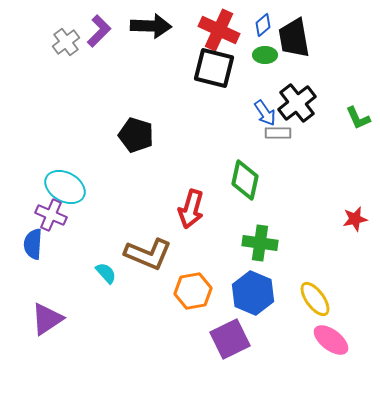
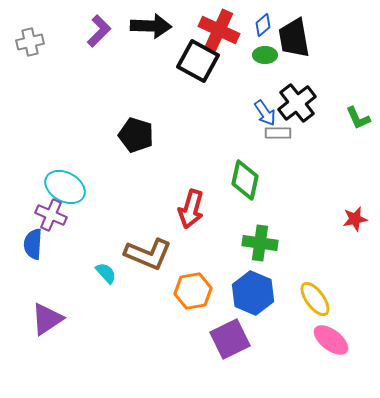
gray cross: moved 36 px left; rotated 24 degrees clockwise
black square: moved 16 px left, 7 px up; rotated 15 degrees clockwise
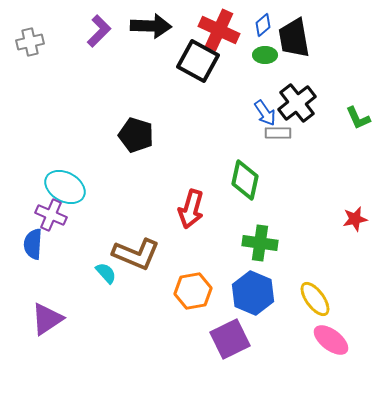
brown L-shape: moved 12 px left
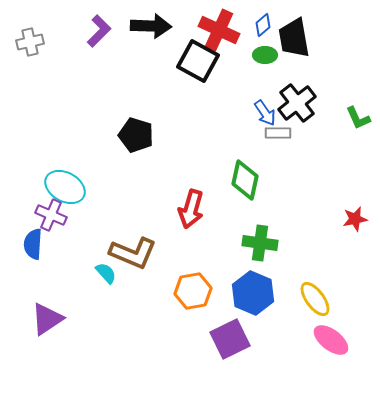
brown L-shape: moved 3 px left, 1 px up
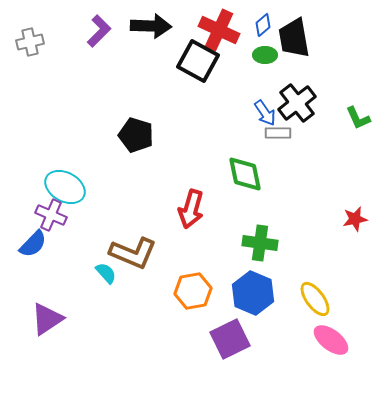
green diamond: moved 6 px up; rotated 24 degrees counterclockwise
blue semicircle: rotated 140 degrees counterclockwise
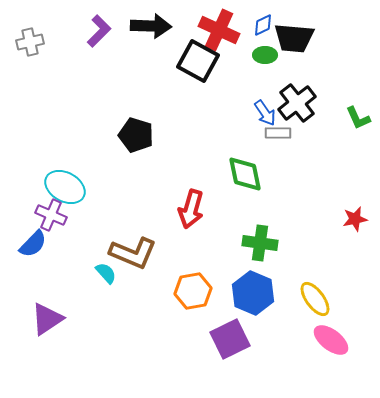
blue diamond: rotated 15 degrees clockwise
black trapezoid: rotated 75 degrees counterclockwise
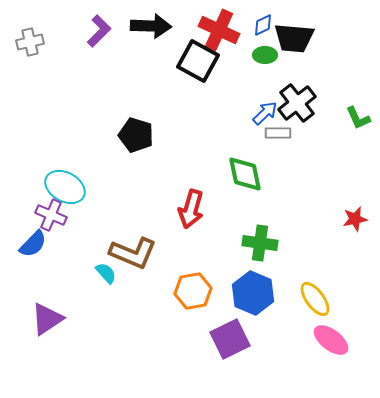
blue arrow: rotated 100 degrees counterclockwise
